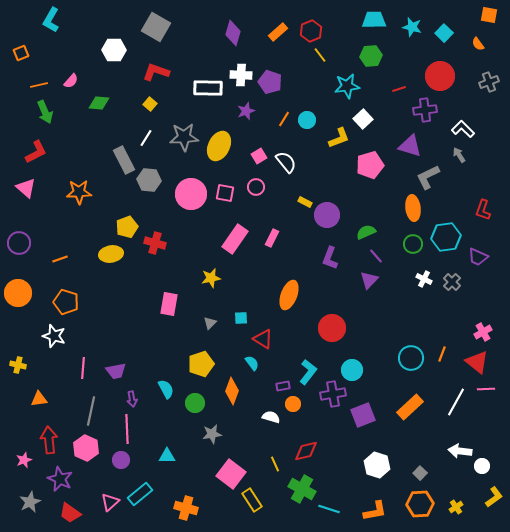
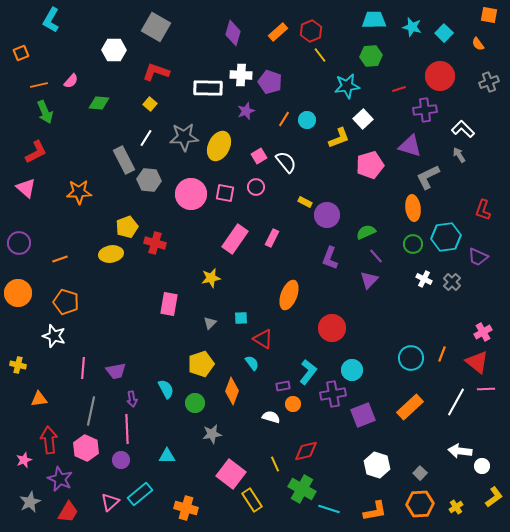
red trapezoid at (70, 513): moved 2 px left, 1 px up; rotated 95 degrees counterclockwise
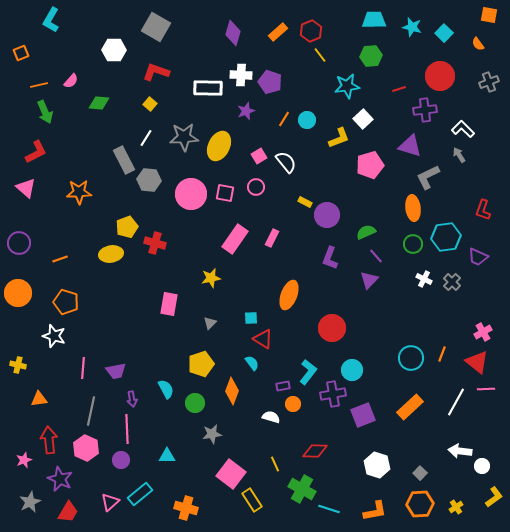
cyan square at (241, 318): moved 10 px right
red diamond at (306, 451): moved 9 px right; rotated 15 degrees clockwise
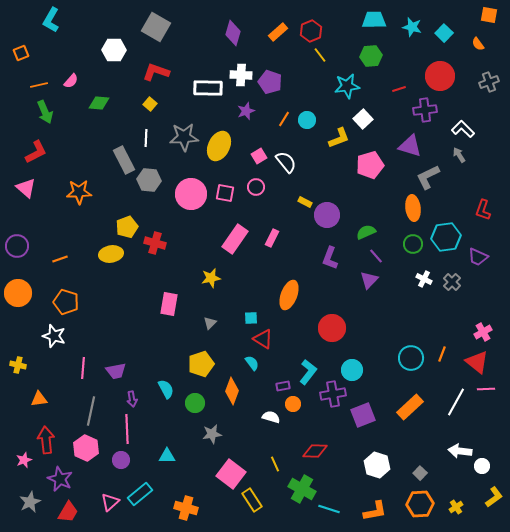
white line at (146, 138): rotated 30 degrees counterclockwise
purple circle at (19, 243): moved 2 px left, 3 px down
red arrow at (49, 440): moved 3 px left
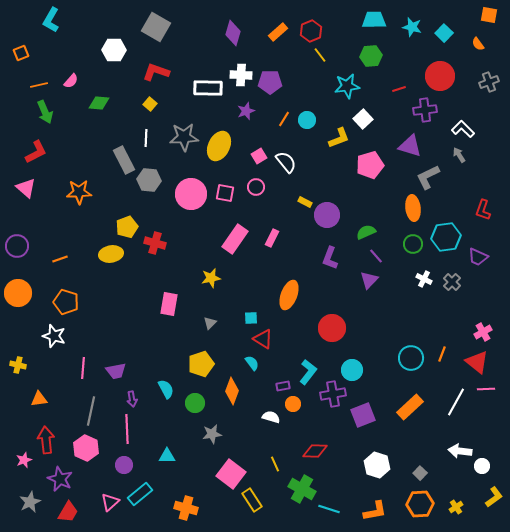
purple pentagon at (270, 82): rotated 20 degrees counterclockwise
purple circle at (121, 460): moved 3 px right, 5 px down
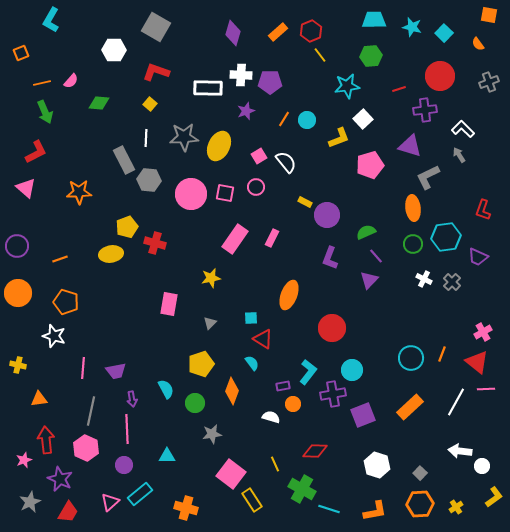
orange line at (39, 85): moved 3 px right, 2 px up
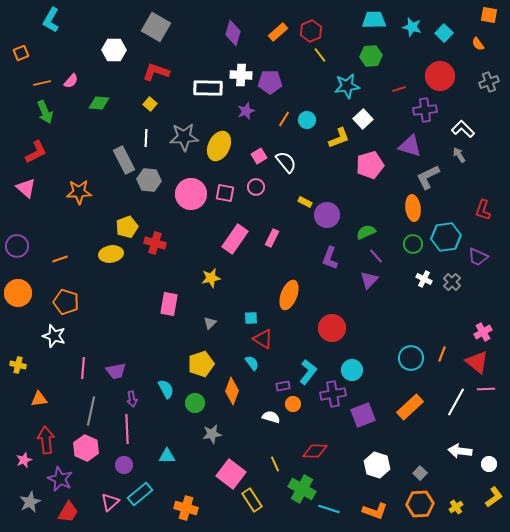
white circle at (482, 466): moved 7 px right, 2 px up
orange L-shape at (375, 511): rotated 30 degrees clockwise
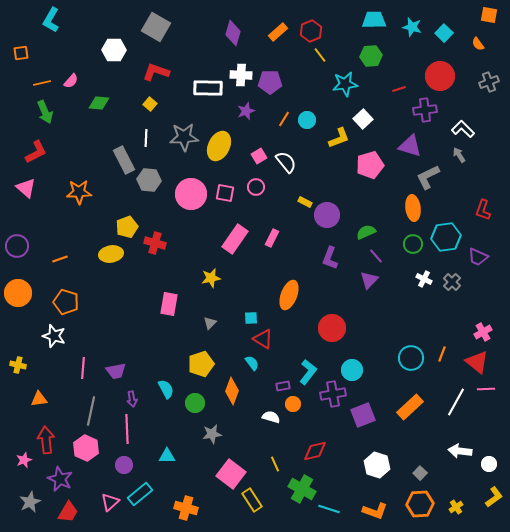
orange square at (21, 53): rotated 14 degrees clockwise
cyan star at (347, 86): moved 2 px left, 2 px up
red diamond at (315, 451): rotated 15 degrees counterclockwise
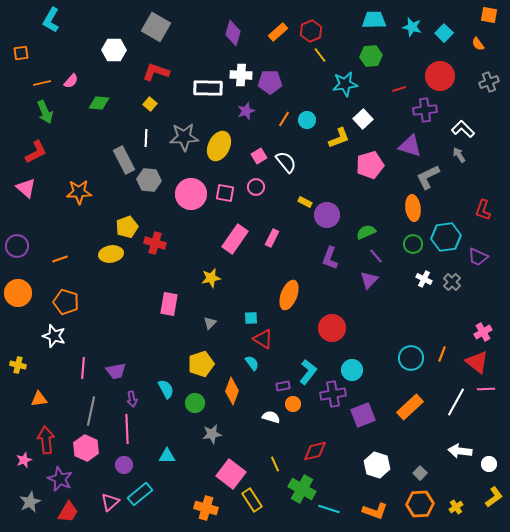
orange cross at (186, 508): moved 20 px right
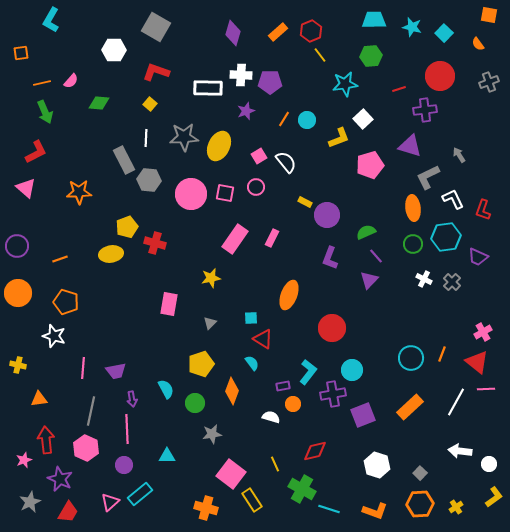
white L-shape at (463, 129): moved 10 px left, 70 px down; rotated 20 degrees clockwise
